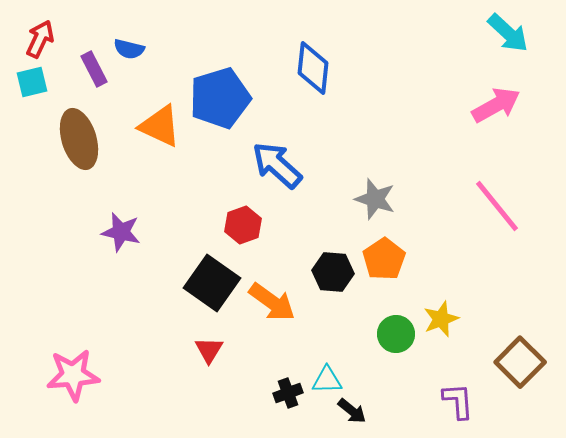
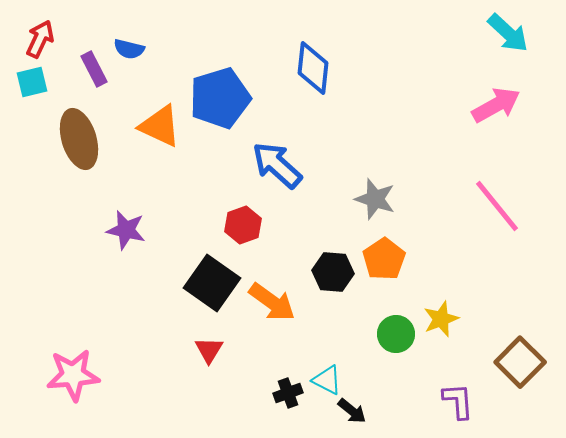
purple star: moved 5 px right, 2 px up
cyan triangle: rotated 28 degrees clockwise
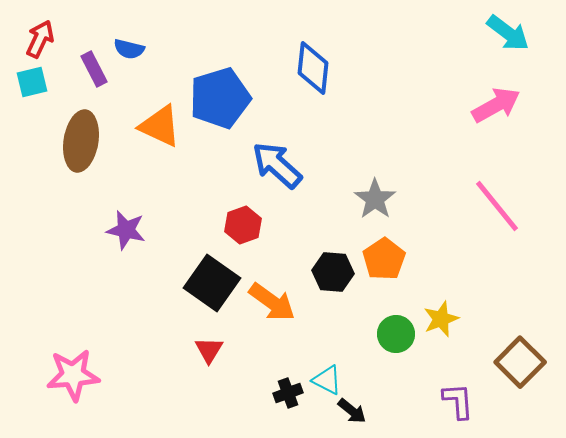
cyan arrow: rotated 6 degrees counterclockwise
brown ellipse: moved 2 px right, 2 px down; rotated 26 degrees clockwise
gray star: rotated 18 degrees clockwise
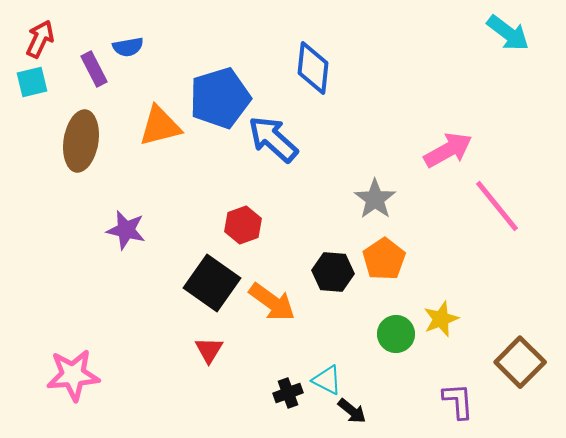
blue semicircle: moved 1 px left, 2 px up; rotated 24 degrees counterclockwise
pink arrow: moved 48 px left, 45 px down
orange triangle: rotated 39 degrees counterclockwise
blue arrow: moved 4 px left, 26 px up
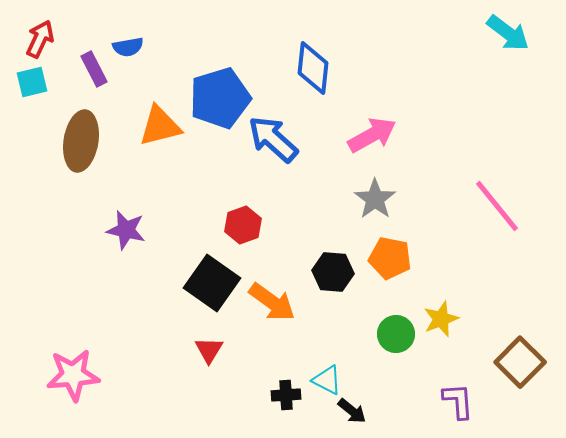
pink arrow: moved 76 px left, 15 px up
orange pentagon: moved 6 px right, 1 px up; rotated 27 degrees counterclockwise
black cross: moved 2 px left, 2 px down; rotated 16 degrees clockwise
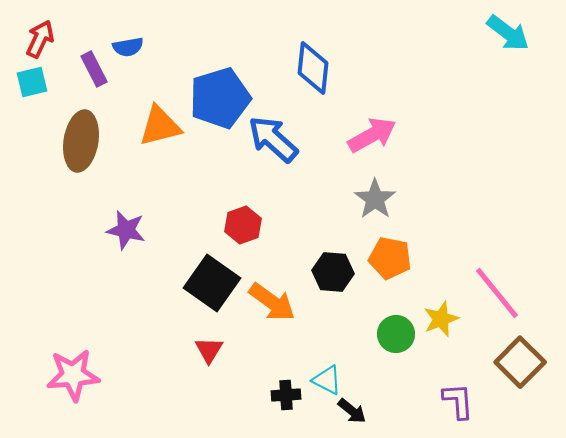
pink line: moved 87 px down
